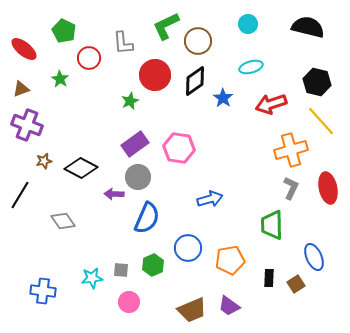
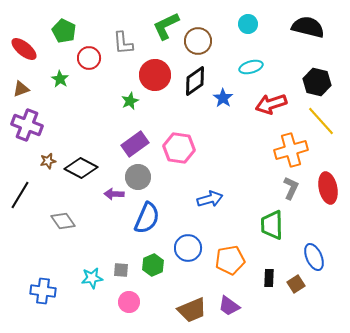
brown star at (44, 161): moved 4 px right
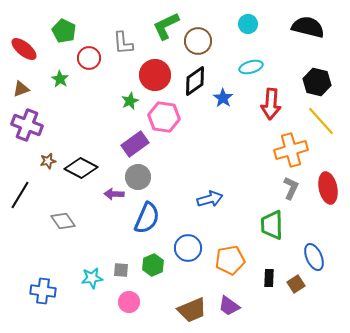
red arrow at (271, 104): rotated 68 degrees counterclockwise
pink hexagon at (179, 148): moved 15 px left, 31 px up
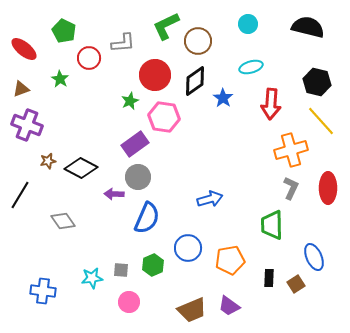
gray L-shape at (123, 43): rotated 90 degrees counterclockwise
red ellipse at (328, 188): rotated 12 degrees clockwise
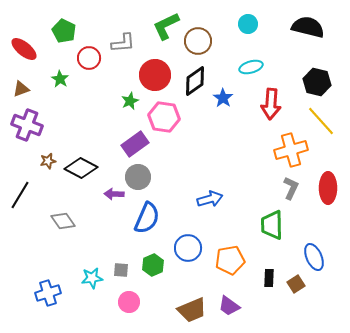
blue cross at (43, 291): moved 5 px right, 2 px down; rotated 25 degrees counterclockwise
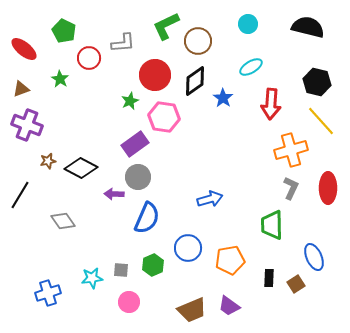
cyan ellipse at (251, 67): rotated 15 degrees counterclockwise
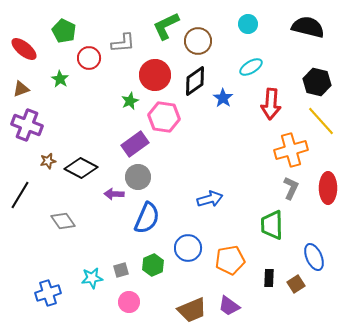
gray square at (121, 270): rotated 21 degrees counterclockwise
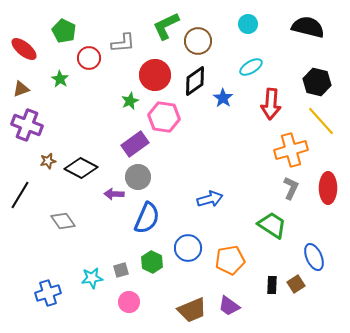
green trapezoid at (272, 225): rotated 124 degrees clockwise
green hexagon at (153, 265): moved 1 px left, 3 px up; rotated 10 degrees counterclockwise
black rectangle at (269, 278): moved 3 px right, 7 px down
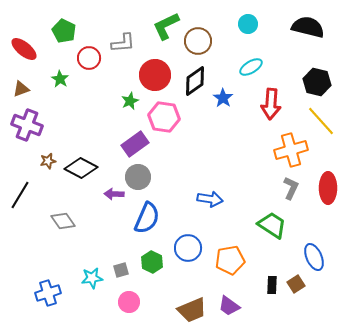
blue arrow at (210, 199): rotated 25 degrees clockwise
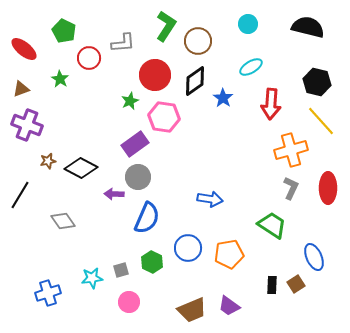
green L-shape at (166, 26): rotated 148 degrees clockwise
orange pentagon at (230, 260): moved 1 px left, 6 px up
